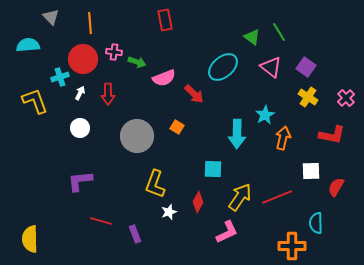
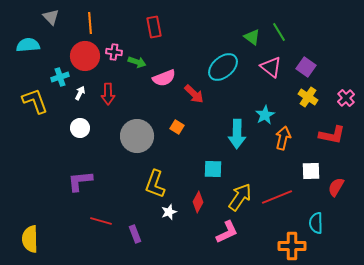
red rectangle at (165, 20): moved 11 px left, 7 px down
red circle at (83, 59): moved 2 px right, 3 px up
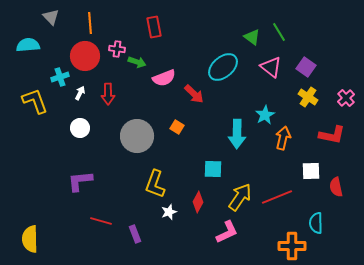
pink cross at (114, 52): moved 3 px right, 3 px up
red semicircle at (336, 187): rotated 42 degrees counterclockwise
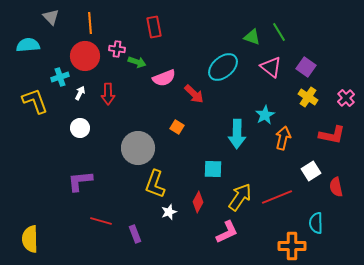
green triangle at (252, 37): rotated 18 degrees counterclockwise
gray circle at (137, 136): moved 1 px right, 12 px down
white square at (311, 171): rotated 30 degrees counterclockwise
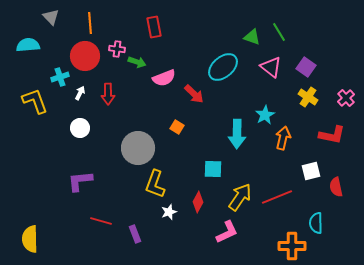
white square at (311, 171): rotated 18 degrees clockwise
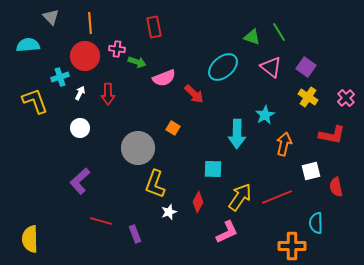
orange square at (177, 127): moved 4 px left, 1 px down
orange arrow at (283, 138): moved 1 px right, 6 px down
purple L-shape at (80, 181): rotated 36 degrees counterclockwise
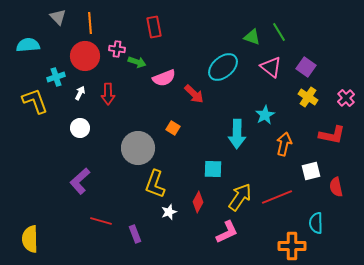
gray triangle at (51, 17): moved 7 px right
cyan cross at (60, 77): moved 4 px left
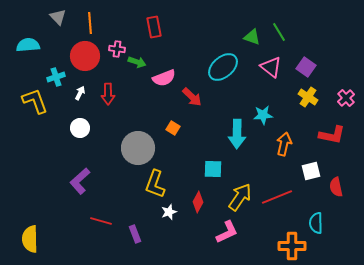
red arrow at (194, 94): moved 2 px left, 3 px down
cyan star at (265, 115): moved 2 px left; rotated 24 degrees clockwise
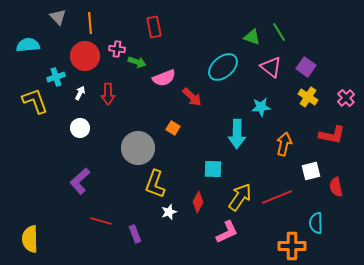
cyan star at (263, 115): moved 2 px left, 8 px up
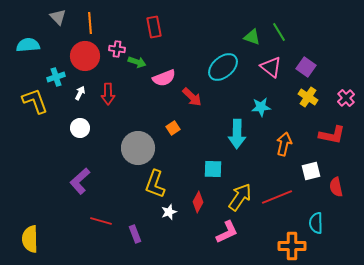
orange square at (173, 128): rotated 24 degrees clockwise
